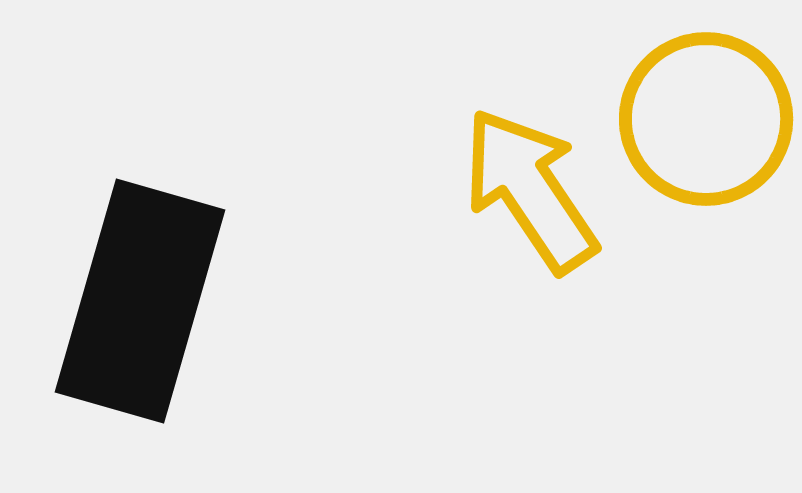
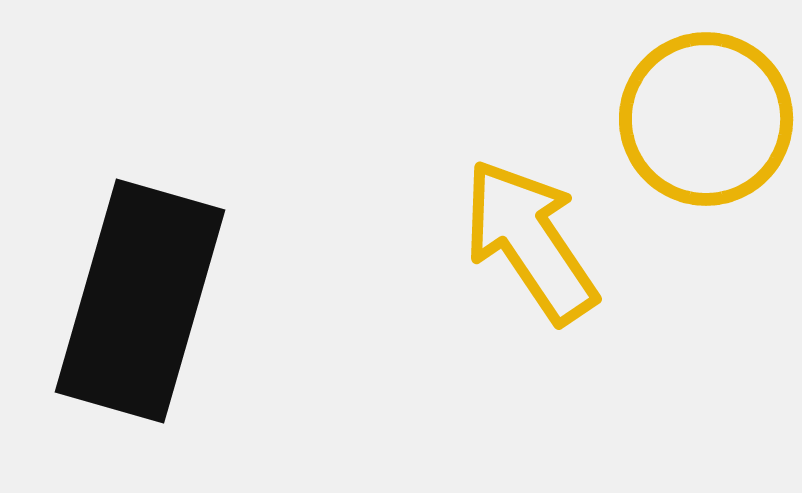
yellow arrow: moved 51 px down
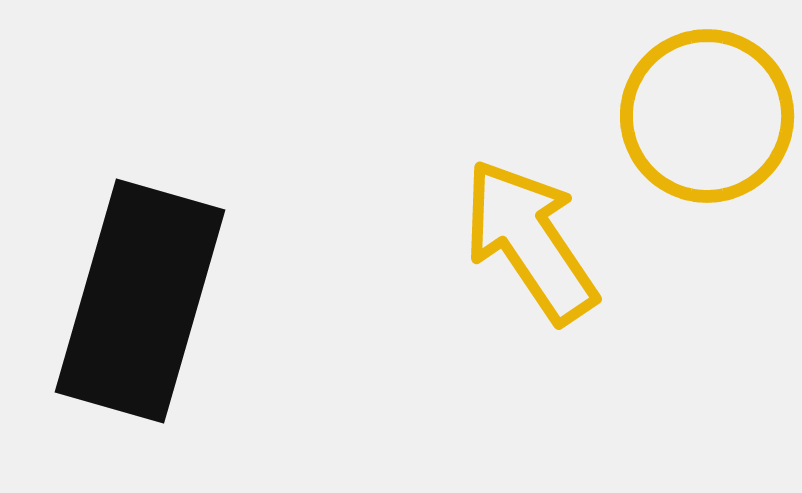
yellow circle: moved 1 px right, 3 px up
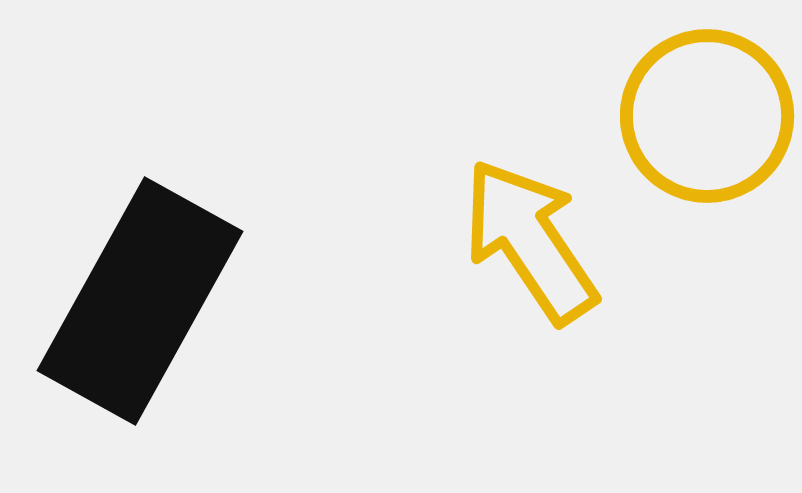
black rectangle: rotated 13 degrees clockwise
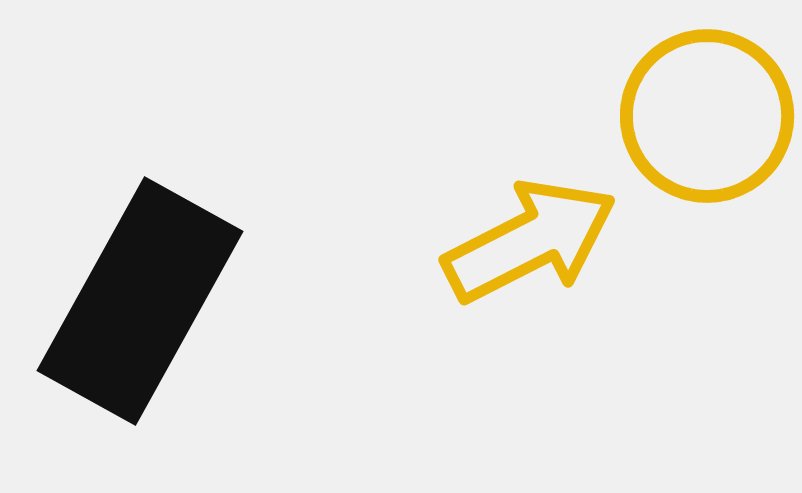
yellow arrow: rotated 97 degrees clockwise
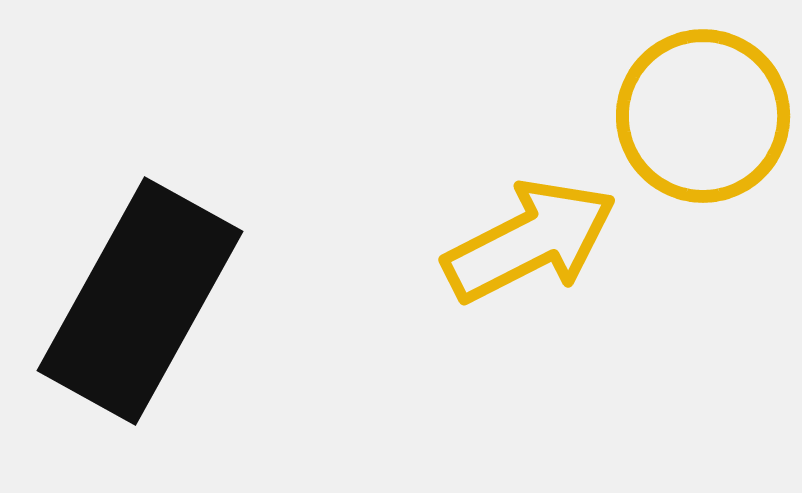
yellow circle: moved 4 px left
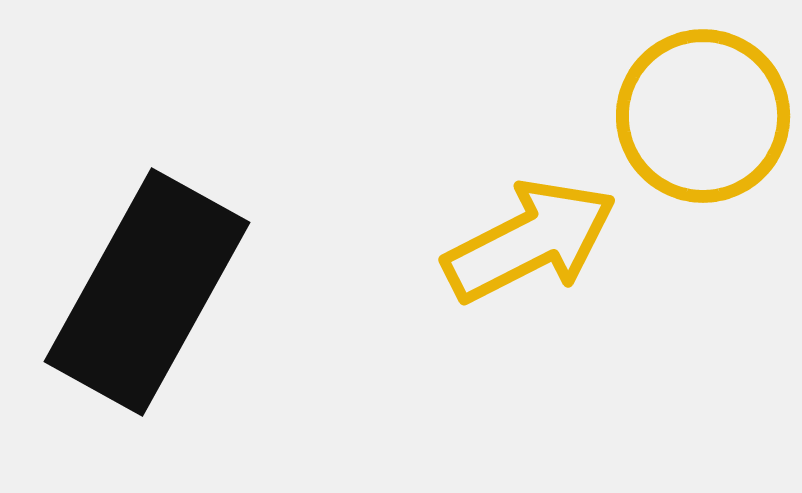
black rectangle: moved 7 px right, 9 px up
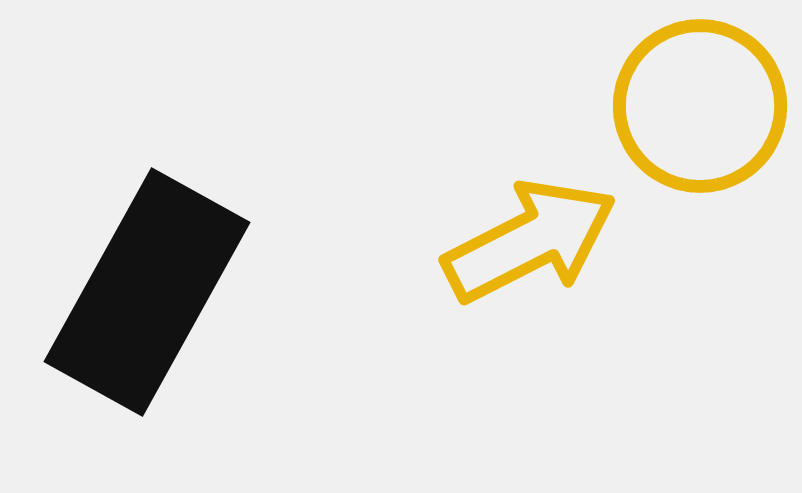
yellow circle: moved 3 px left, 10 px up
